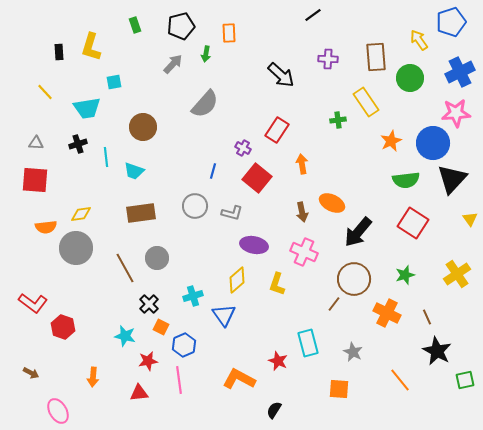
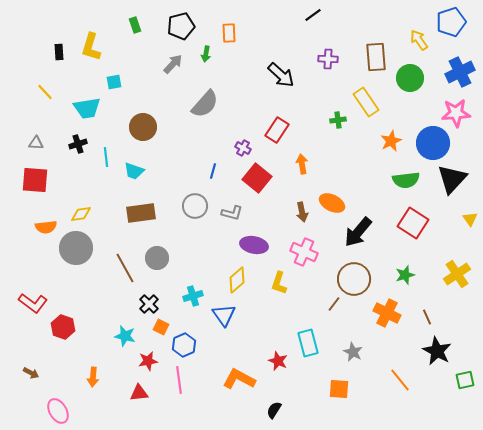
yellow L-shape at (277, 284): moved 2 px right, 1 px up
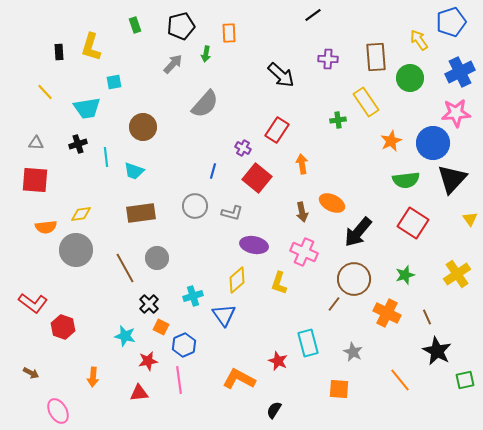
gray circle at (76, 248): moved 2 px down
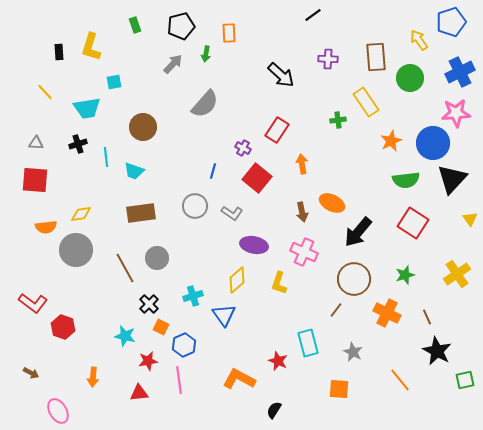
gray L-shape at (232, 213): rotated 20 degrees clockwise
brown line at (334, 304): moved 2 px right, 6 px down
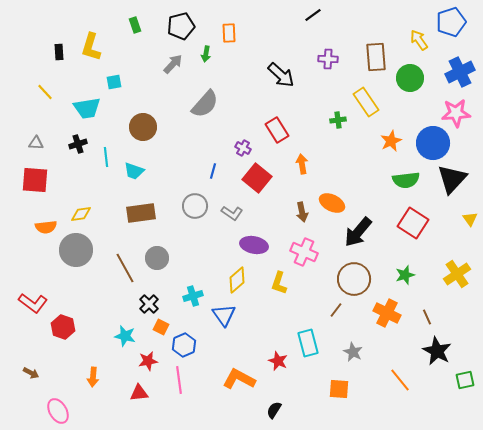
red rectangle at (277, 130): rotated 65 degrees counterclockwise
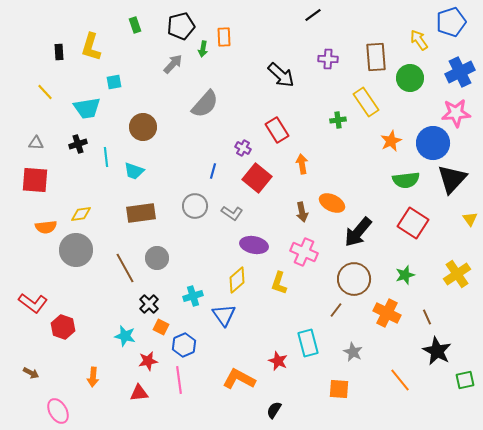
orange rectangle at (229, 33): moved 5 px left, 4 px down
green arrow at (206, 54): moved 3 px left, 5 px up
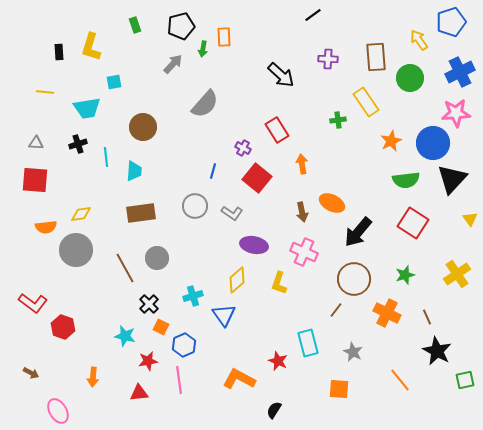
yellow line at (45, 92): rotated 42 degrees counterclockwise
cyan trapezoid at (134, 171): rotated 105 degrees counterclockwise
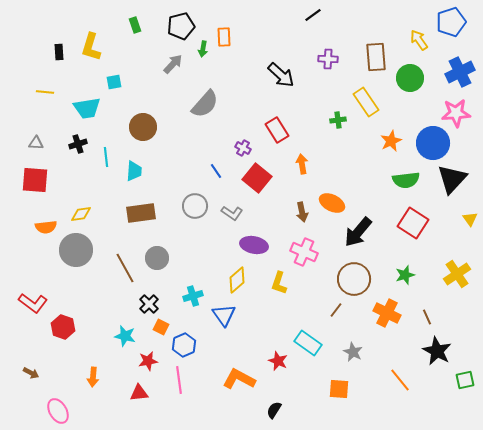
blue line at (213, 171): moved 3 px right; rotated 49 degrees counterclockwise
cyan rectangle at (308, 343): rotated 40 degrees counterclockwise
